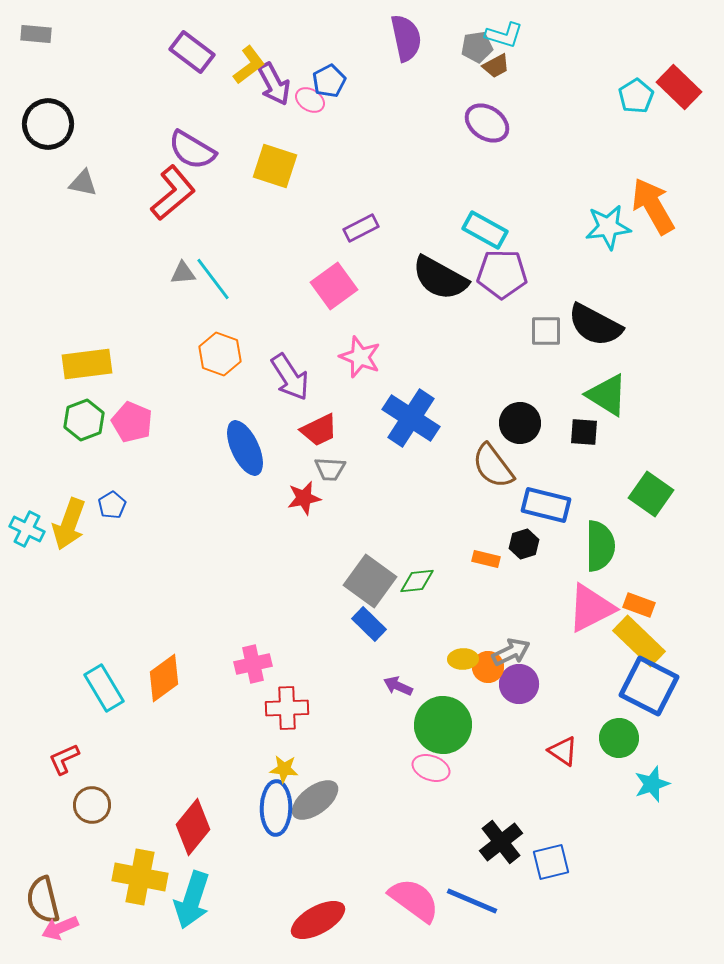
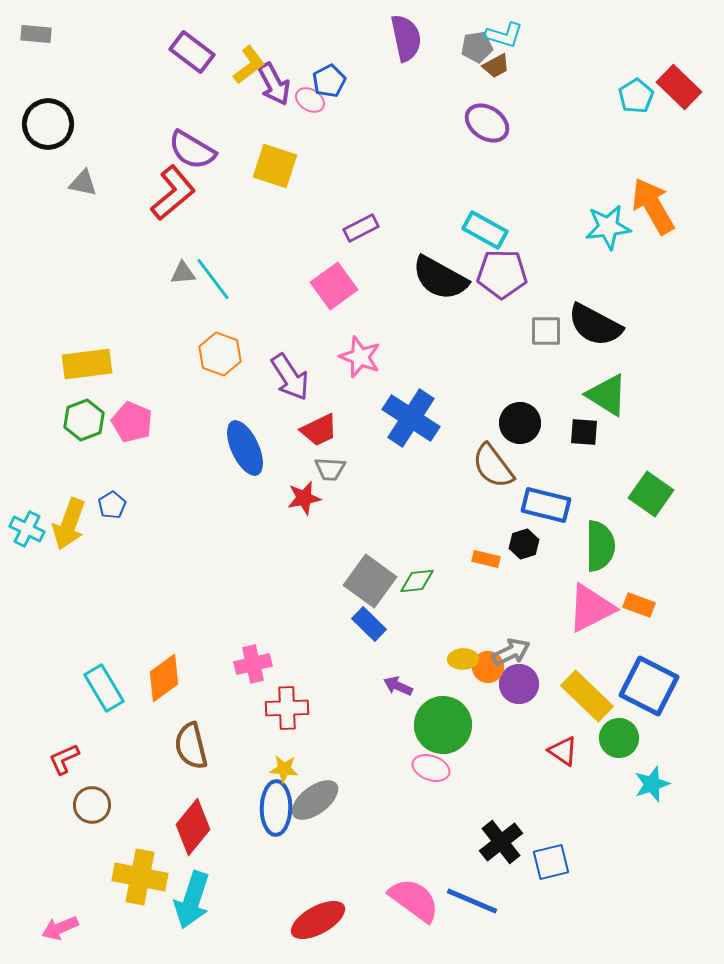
yellow rectangle at (639, 641): moved 52 px left, 55 px down
brown semicircle at (43, 900): moved 148 px right, 154 px up
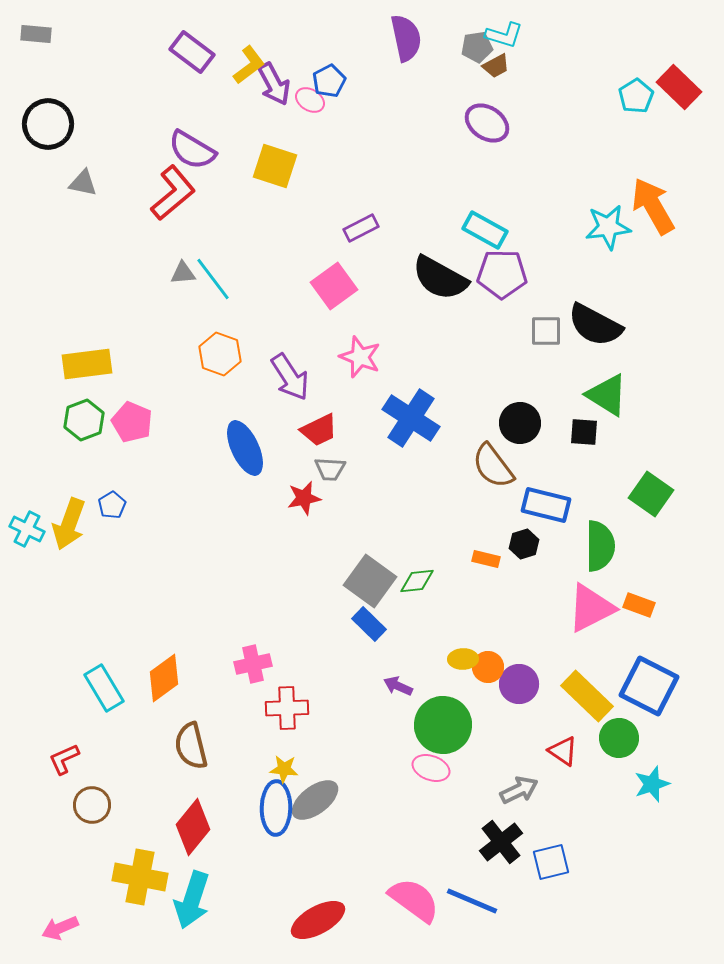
gray arrow at (511, 652): moved 8 px right, 138 px down
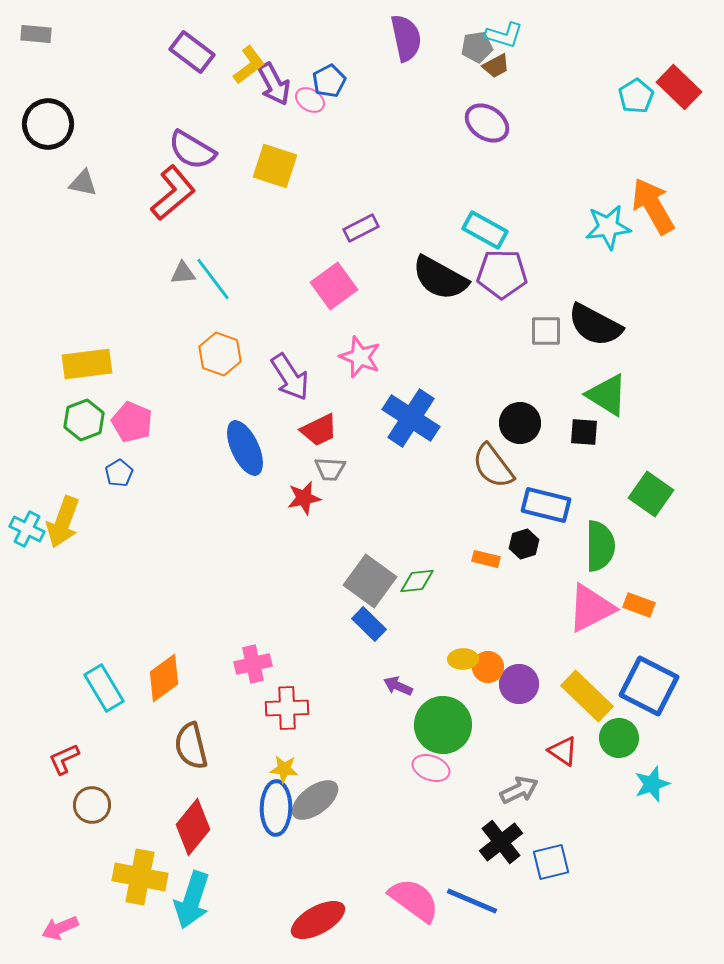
blue pentagon at (112, 505): moved 7 px right, 32 px up
yellow arrow at (69, 524): moved 6 px left, 2 px up
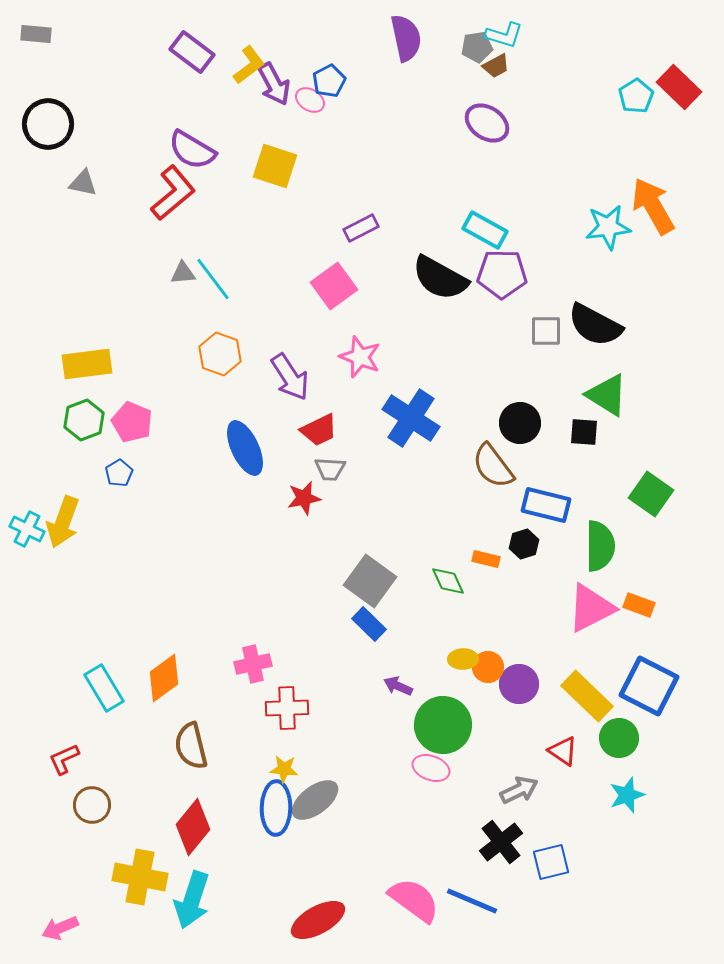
green diamond at (417, 581): moved 31 px right; rotated 72 degrees clockwise
cyan star at (652, 784): moved 25 px left, 11 px down
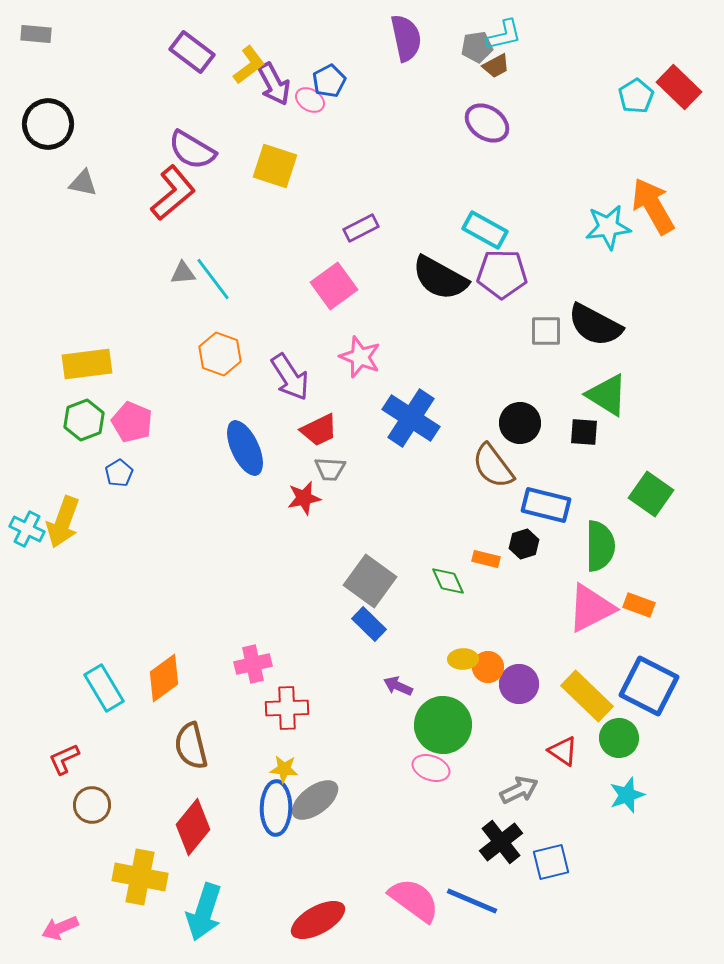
cyan L-shape at (504, 35): rotated 30 degrees counterclockwise
cyan arrow at (192, 900): moved 12 px right, 12 px down
